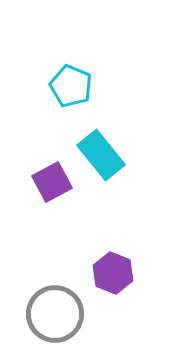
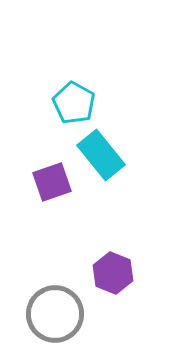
cyan pentagon: moved 3 px right, 17 px down; rotated 6 degrees clockwise
purple square: rotated 9 degrees clockwise
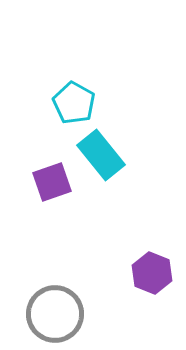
purple hexagon: moved 39 px right
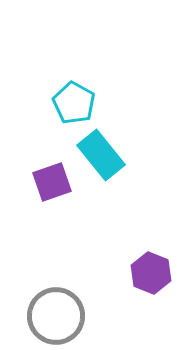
purple hexagon: moved 1 px left
gray circle: moved 1 px right, 2 px down
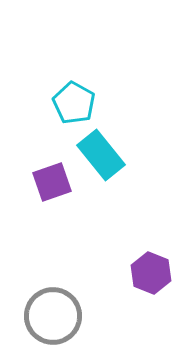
gray circle: moved 3 px left
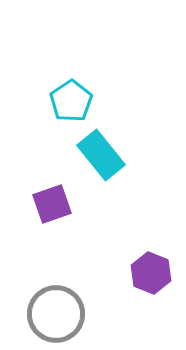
cyan pentagon: moved 3 px left, 2 px up; rotated 9 degrees clockwise
purple square: moved 22 px down
gray circle: moved 3 px right, 2 px up
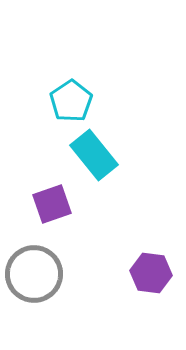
cyan rectangle: moved 7 px left
purple hexagon: rotated 15 degrees counterclockwise
gray circle: moved 22 px left, 40 px up
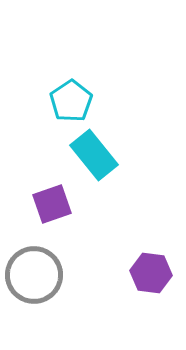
gray circle: moved 1 px down
